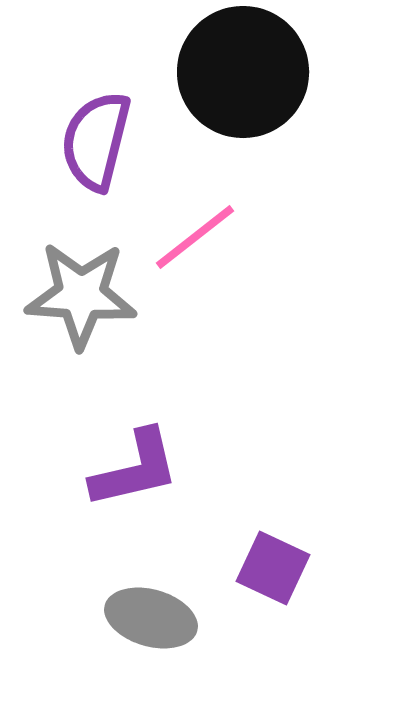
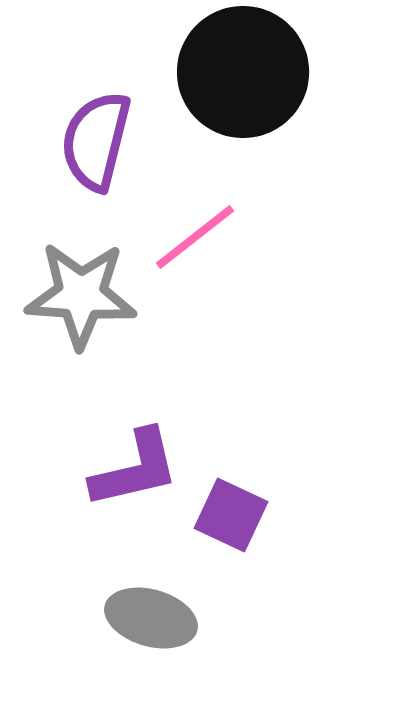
purple square: moved 42 px left, 53 px up
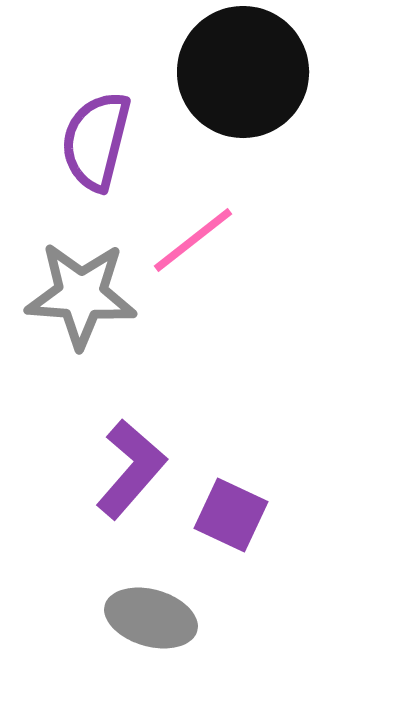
pink line: moved 2 px left, 3 px down
purple L-shape: moved 4 px left; rotated 36 degrees counterclockwise
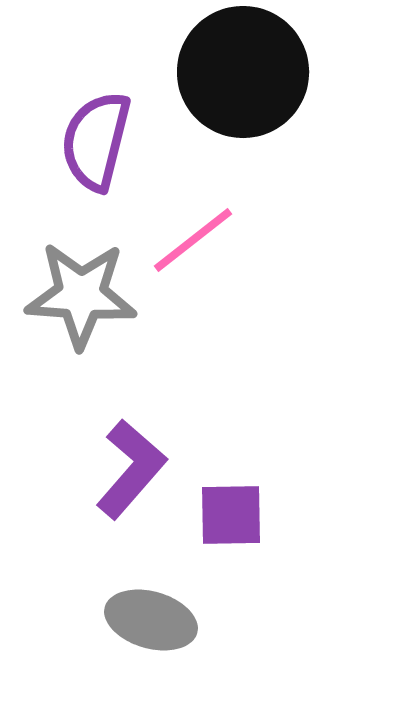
purple square: rotated 26 degrees counterclockwise
gray ellipse: moved 2 px down
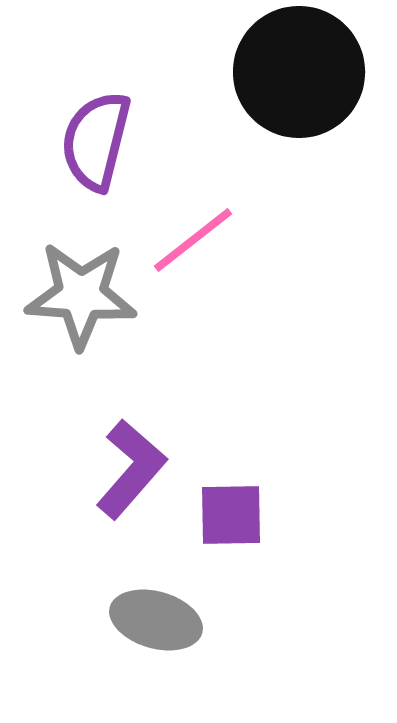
black circle: moved 56 px right
gray ellipse: moved 5 px right
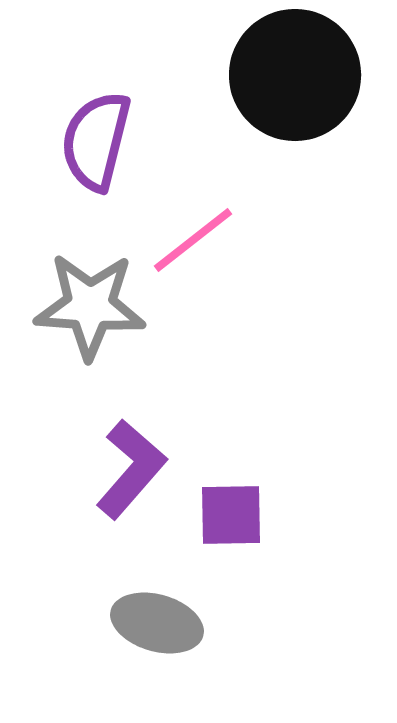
black circle: moved 4 px left, 3 px down
gray star: moved 9 px right, 11 px down
gray ellipse: moved 1 px right, 3 px down
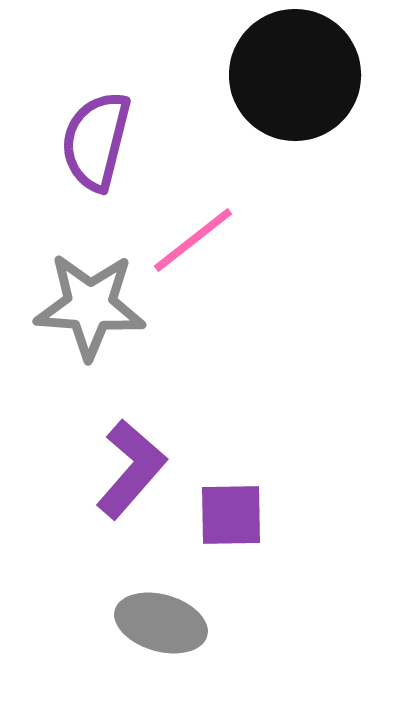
gray ellipse: moved 4 px right
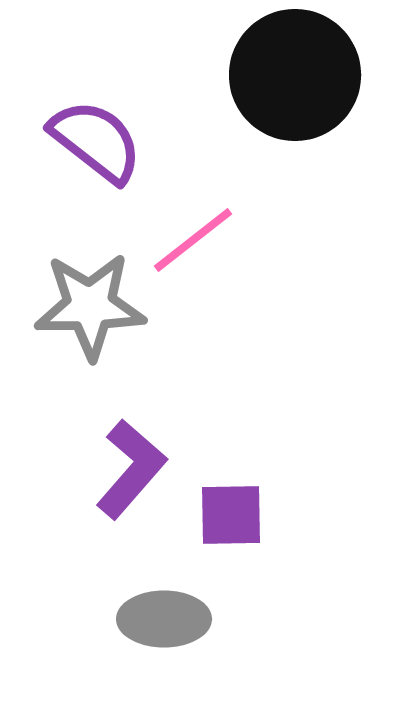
purple semicircle: rotated 114 degrees clockwise
gray star: rotated 5 degrees counterclockwise
gray ellipse: moved 3 px right, 4 px up; rotated 16 degrees counterclockwise
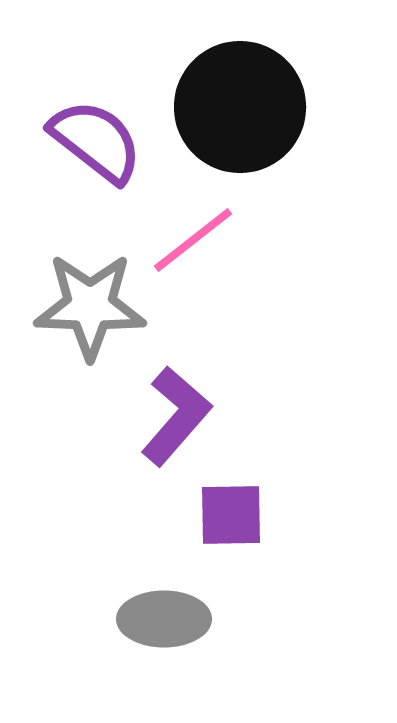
black circle: moved 55 px left, 32 px down
gray star: rotated 3 degrees clockwise
purple L-shape: moved 45 px right, 53 px up
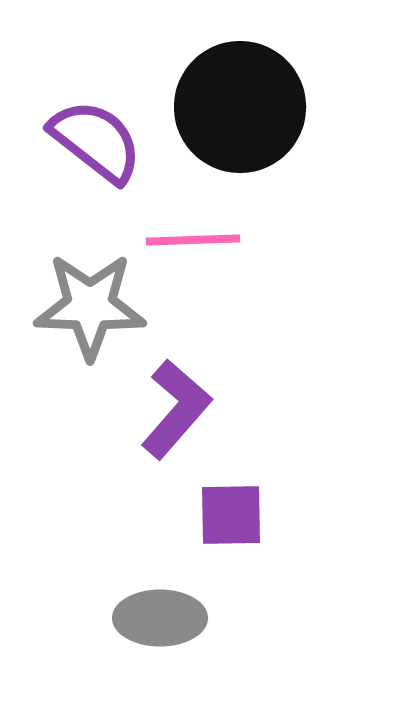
pink line: rotated 36 degrees clockwise
purple L-shape: moved 7 px up
gray ellipse: moved 4 px left, 1 px up
